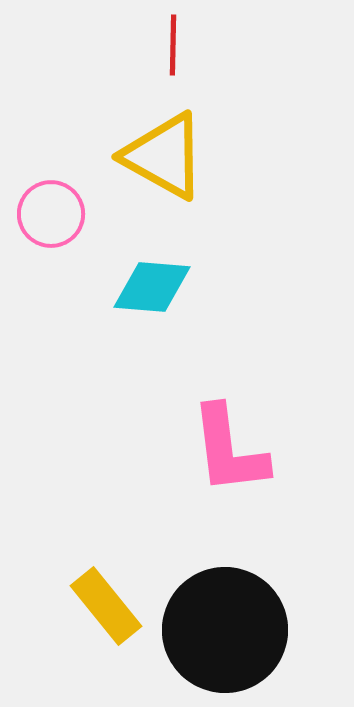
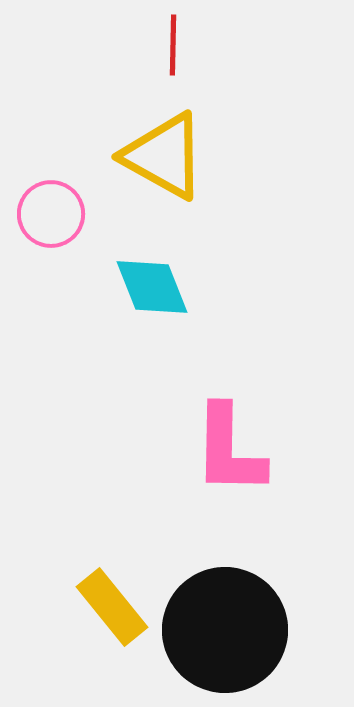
cyan diamond: rotated 64 degrees clockwise
pink L-shape: rotated 8 degrees clockwise
yellow rectangle: moved 6 px right, 1 px down
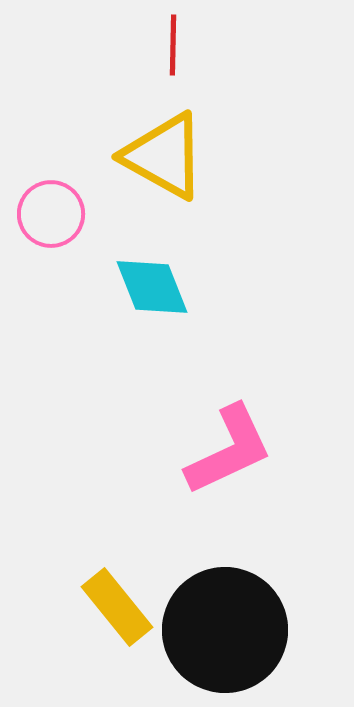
pink L-shape: rotated 116 degrees counterclockwise
yellow rectangle: moved 5 px right
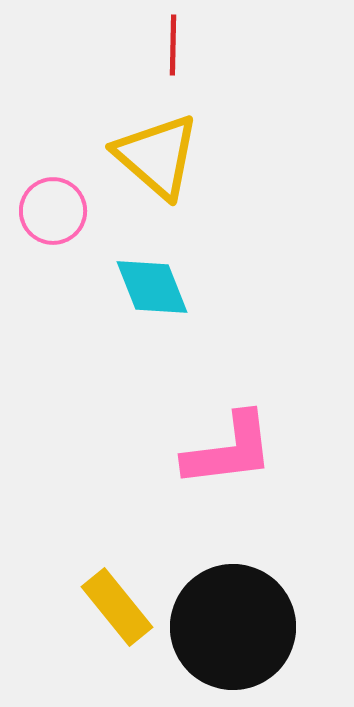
yellow triangle: moved 7 px left; rotated 12 degrees clockwise
pink circle: moved 2 px right, 3 px up
pink L-shape: rotated 18 degrees clockwise
black circle: moved 8 px right, 3 px up
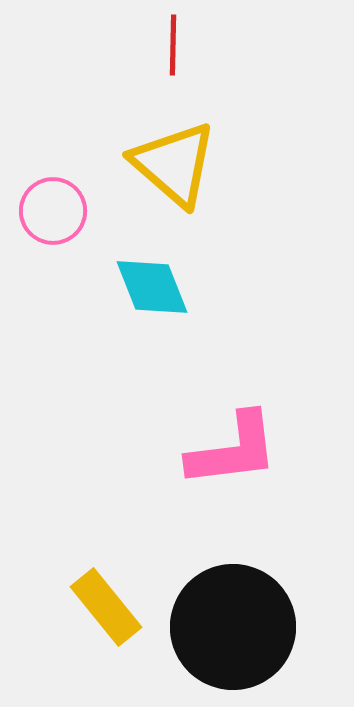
yellow triangle: moved 17 px right, 8 px down
pink L-shape: moved 4 px right
yellow rectangle: moved 11 px left
